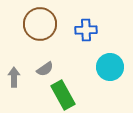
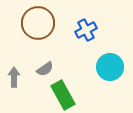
brown circle: moved 2 px left, 1 px up
blue cross: rotated 25 degrees counterclockwise
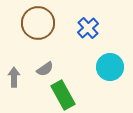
blue cross: moved 2 px right, 2 px up; rotated 15 degrees counterclockwise
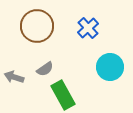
brown circle: moved 1 px left, 3 px down
gray arrow: rotated 72 degrees counterclockwise
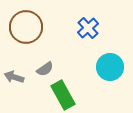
brown circle: moved 11 px left, 1 px down
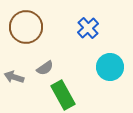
gray semicircle: moved 1 px up
